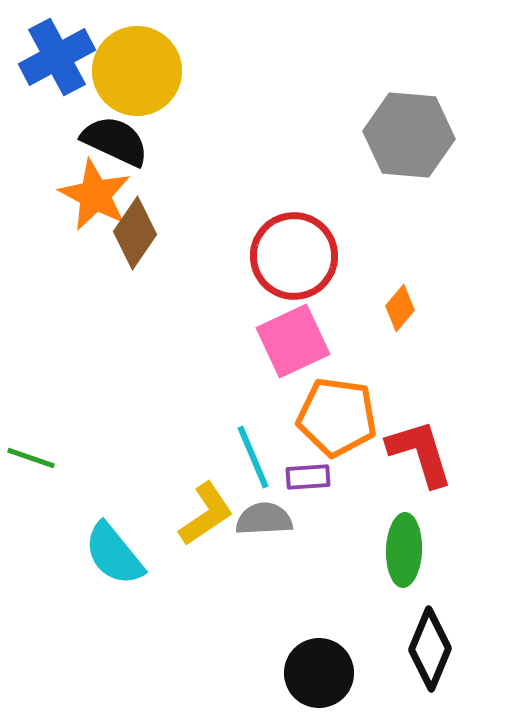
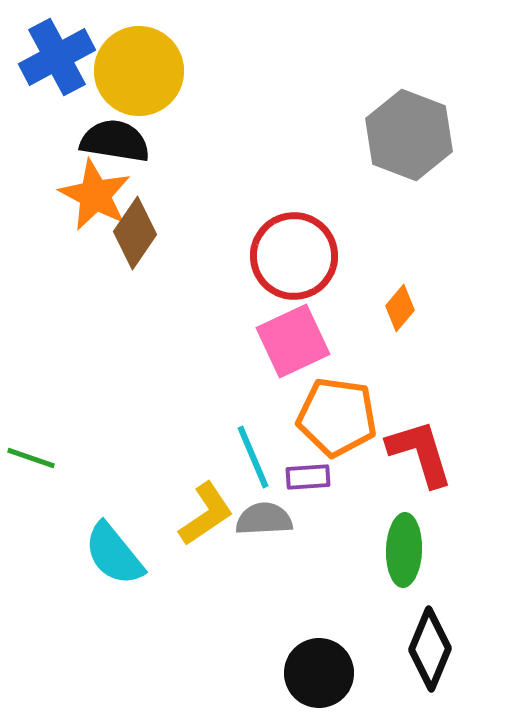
yellow circle: moved 2 px right
gray hexagon: rotated 16 degrees clockwise
black semicircle: rotated 16 degrees counterclockwise
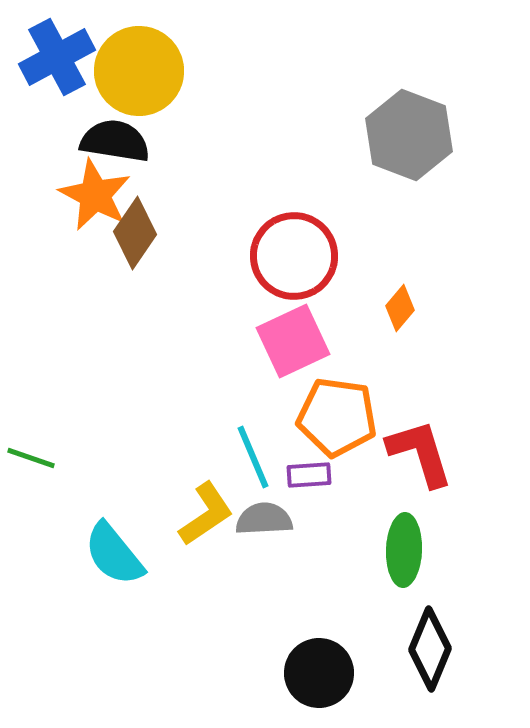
purple rectangle: moved 1 px right, 2 px up
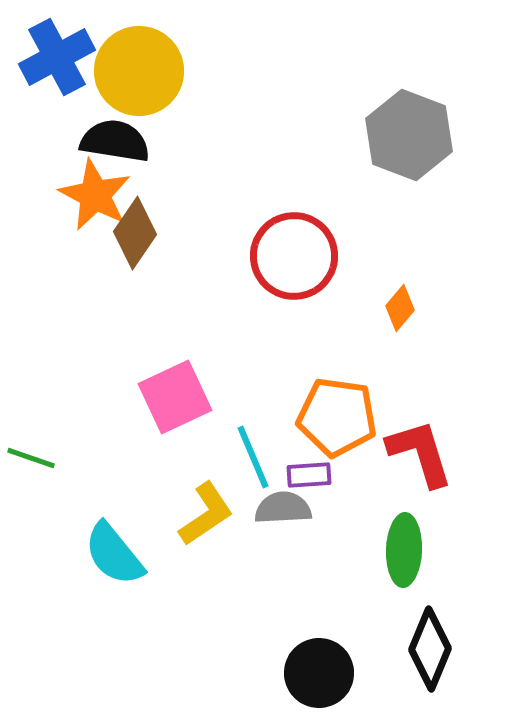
pink square: moved 118 px left, 56 px down
gray semicircle: moved 19 px right, 11 px up
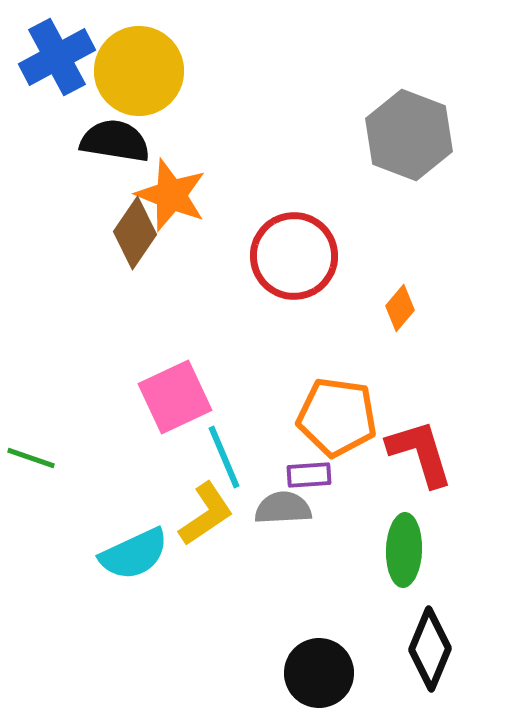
orange star: moved 76 px right; rotated 6 degrees counterclockwise
cyan line: moved 29 px left
cyan semicircle: moved 20 px right; rotated 76 degrees counterclockwise
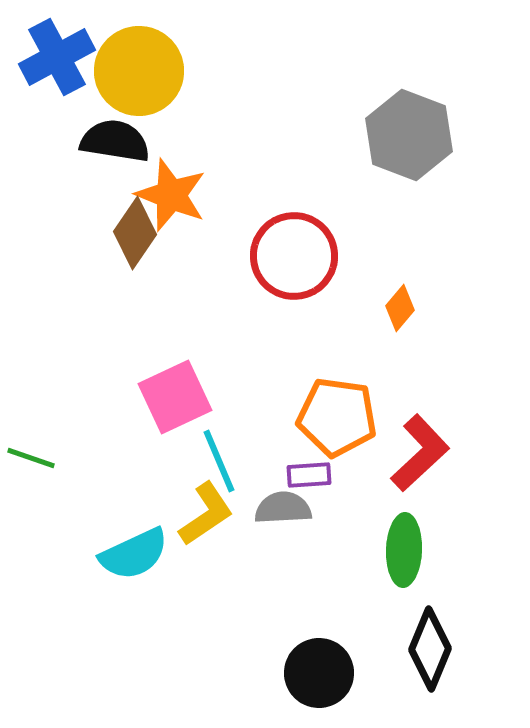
red L-shape: rotated 64 degrees clockwise
cyan line: moved 5 px left, 4 px down
